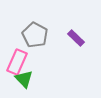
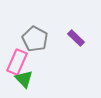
gray pentagon: moved 4 px down
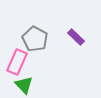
purple rectangle: moved 1 px up
green triangle: moved 6 px down
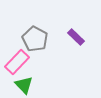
pink rectangle: rotated 20 degrees clockwise
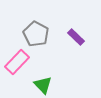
gray pentagon: moved 1 px right, 5 px up
green triangle: moved 19 px right
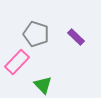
gray pentagon: rotated 10 degrees counterclockwise
